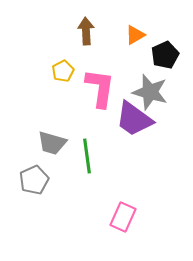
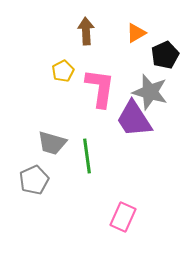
orange triangle: moved 1 px right, 2 px up
purple trapezoid: rotated 21 degrees clockwise
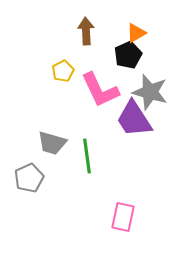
black pentagon: moved 37 px left
pink L-shape: moved 2 px down; rotated 147 degrees clockwise
gray pentagon: moved 5 px left, 2 px up
pink rectangle: rotated 12 degrees counterclockwise
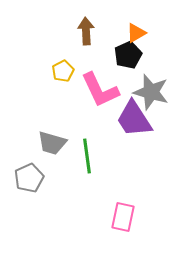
gray star: moved 1 px right
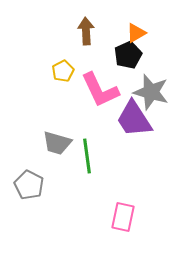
gray trapezoid: moved 5 px right
gray pentagon: moved 7 px down; rotated 20 degrees counterclockwise
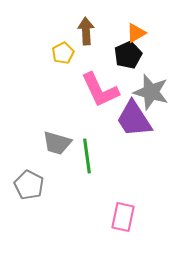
yellow pentagon: moved 18 px up
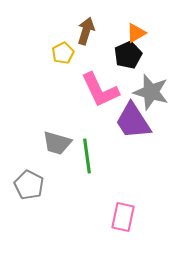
brown arrow: rotated 20 degrees clockwise
purple trapezoid: moved 1 px left, 2 px down
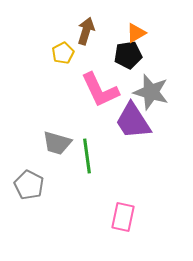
black pentagon: rotated 16 degrees clockwise
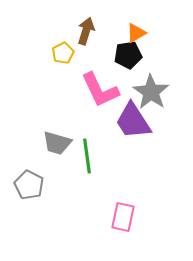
gray star: rotated 18 degrees clockwise
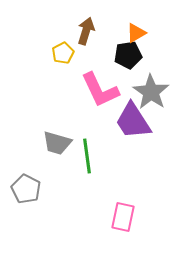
gray pentagon: moved 3 px left, 4 px down
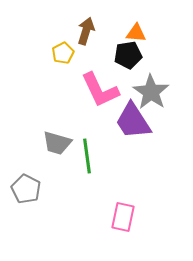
orange triangle: rotated 35 degrees clockwise
